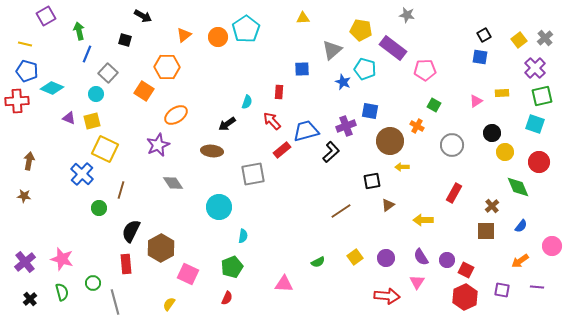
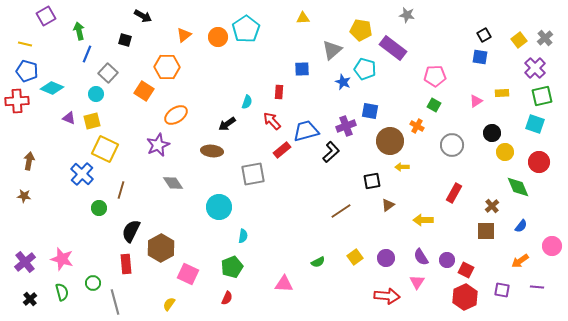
pink pentagon at (425, 70): moved 10 px right, 6 px down
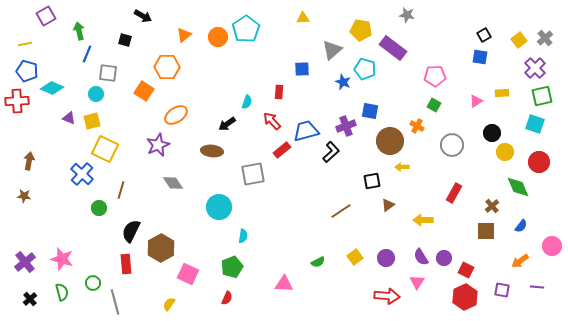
yellow line at (25, 44): rotated 24 degrees counterclockwise
gray square at (108, 73): rotated 36 degrees counterclockwise
purple circle at (447, 260): moved 3 px left, 2 px up
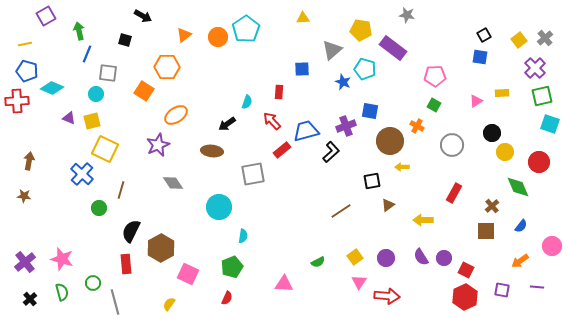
cyan square at (535, 124): moved 15 px right
pink triangle at (417, 282): moved 58 px left
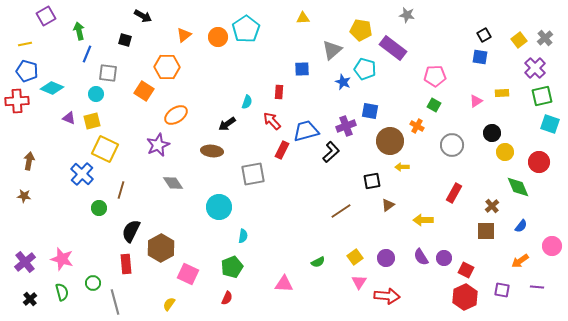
red rectangle at (282, 150): rotated 24 degrees counterclockwise
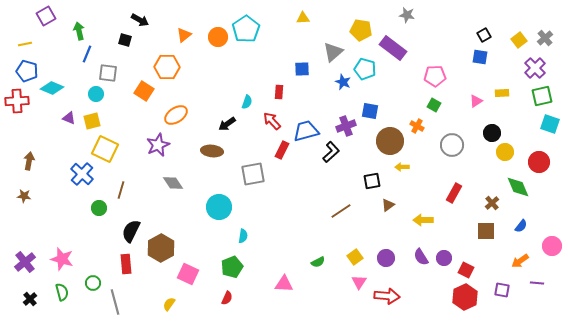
black arrow at (143, 16): moved 3 px left, 4 px down
gray triangle at (332, 50): moved 1 px right, 2 px down
brown cross at (492, 206): moved 3 px up
purple line at (537, 287): moved 4 px up
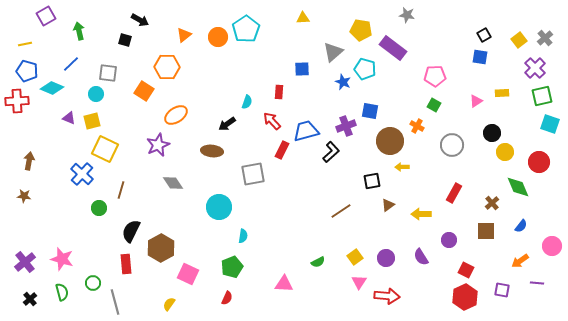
blue line at (87, 54): moved 16 px left, 10 px down; rotated 24 degrees clockwise
yellow arrow at (423, 220): moved 2 px left, 6 px up
purple circle at (444, 258): moved 5 px right, 18 px up
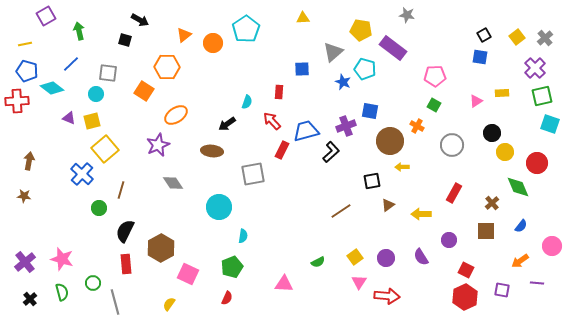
orange circle at (218, 37): moved 5 px left, 6 px down
yellow square at (519, 40): moved 2 px left, 3 px up
cyan diamond at (52, 88): rotated 15 degrees clockwise
yellow square at (105, 149): rotated 24 degrees clockwise
red circle at (539, 162): moved 2 px left, 1 px down
black semicircle at (131, 231): moved 6 px left
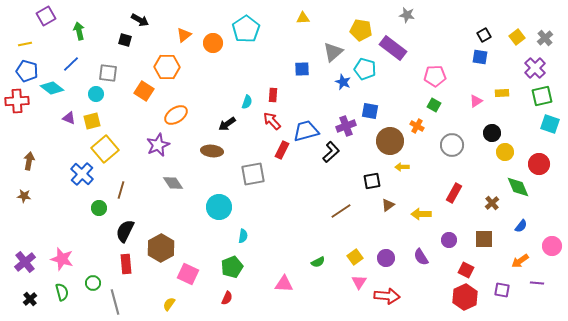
red rectangle at (279, 92): moved 6 px left, 3 px down
red circle at (537, 163): moved 2 px right, 1 px down
brown square at (486, 231): moved 2 px left, 8 px down
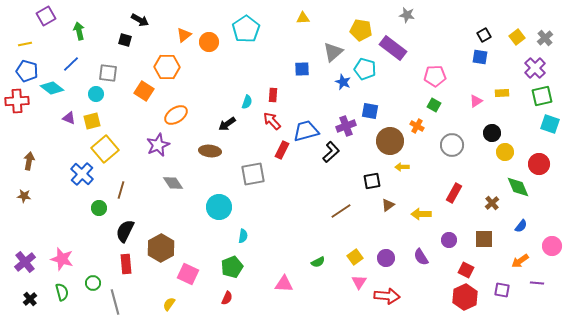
orange circle at (213, 43): moved 4 px left, 1 px up
brown ellipse at (212, 151): moved 2 px left
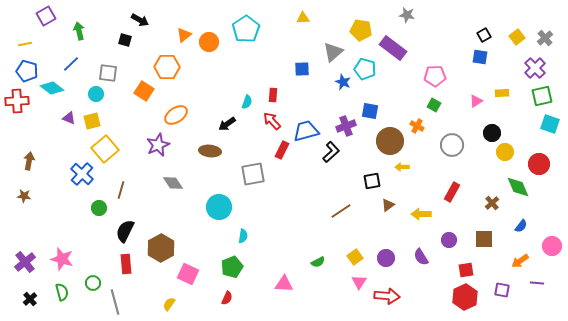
red rectangle at (454, 193): moved 2 px left, 1 px up
red square at (466, 270): rotated 35 degrees counterclockwise
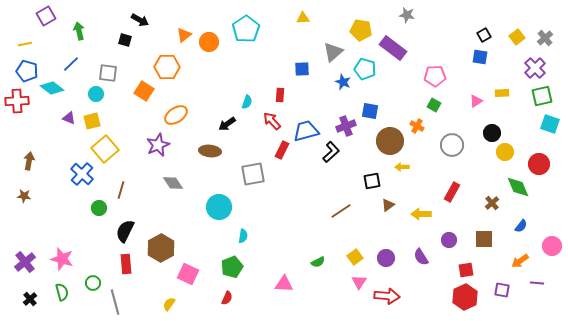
red rectangle at (273, 95): moved 7 px right
